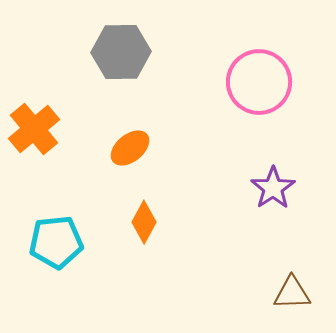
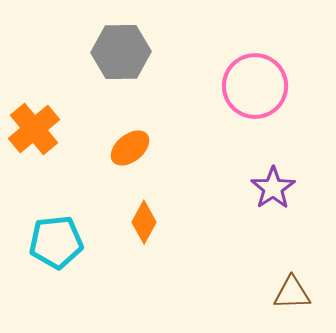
pink circle: moved 4 px left, 4 px down
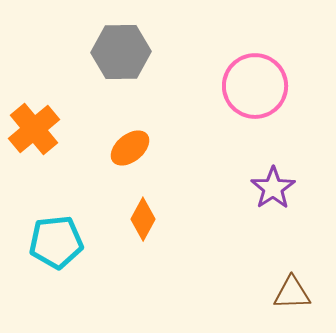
orange diamond: moved 1 px left, 3 px up
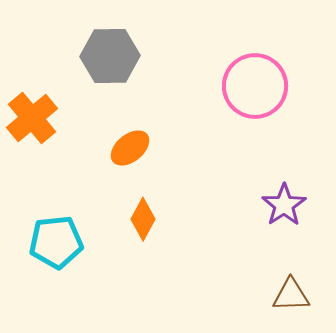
gray hexagon: moved 11 px left, 4 px down
orange cross: moved 2 px left, 11 px up
purple star: moved 11 px right, 17 px down
brown triangle: moved 1 px left, 2 px down
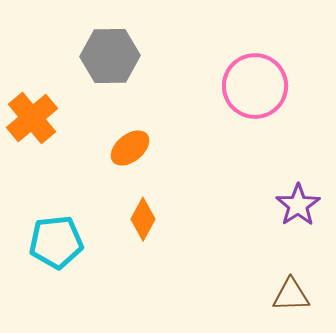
purple star: moved 14 px right
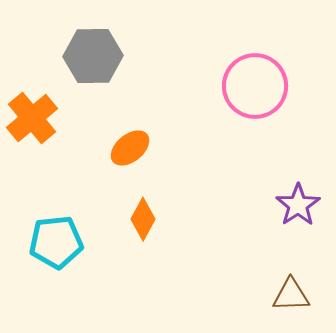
gray hexagon: moved 17 px left
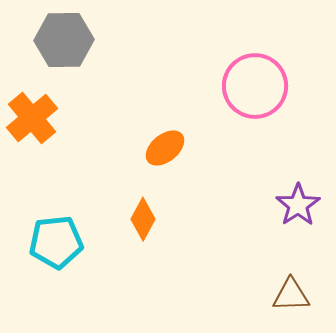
gray hexagon: moved 29 px left, 16 px up
orange ellipse: moved 35 px right
